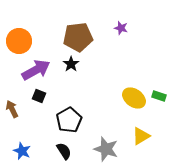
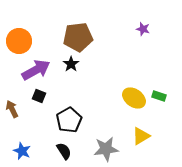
purple star: moved 22 px right, 1 px down
gray star: rotated 25 degrees counterclockwise
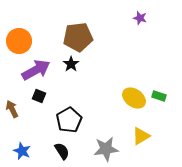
purple star: moved 3 px left, 11 px up
black semicircle: moved 2 px left
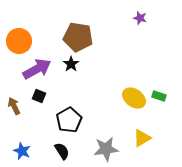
brown pentagon: rotated 16 degrees clockwise
purple arrow: moved 1 px right, 1 px up
brown arrow: moved 2 px right, 3 px up
yellow triangle: moved 1 px right, 2 px down
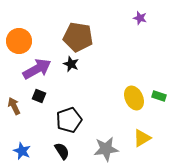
black star: rotated 14 degrees counterclockwise
yellow ellipse: rotated 30 degrees clockwise
black pentagon: rotated 10 degrees clockwise
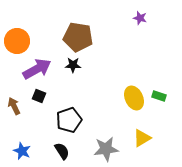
orange circle: moved 2 px left
black star: moved 2 px right, 1 px down; rotated 21 degrees counterclockwise
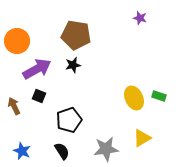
brown pentagon: moved 2 px left, 2 px up
black star: rotated 14 degrees counterclockwise
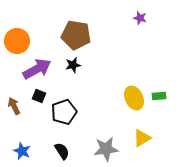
green rectangle: rotated 24 degrees counterclockwise
black pentagon: moved 5 px left, 8 px up
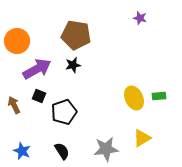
brown arrow: moved 1 px up
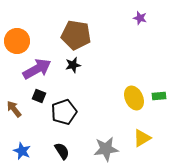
brown arrow: moved 4 px down; rotated 12 degrees counterclockwise
